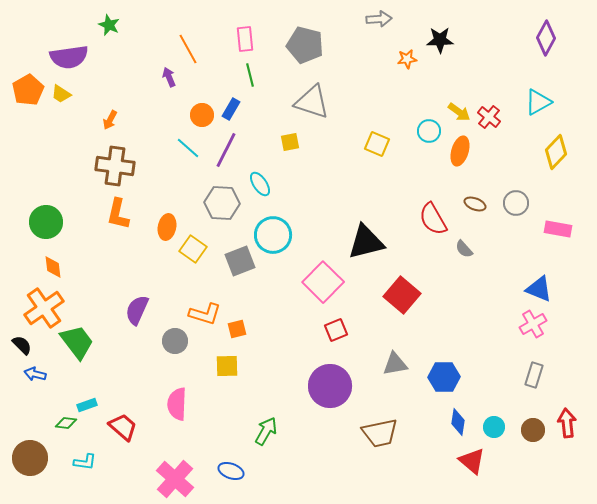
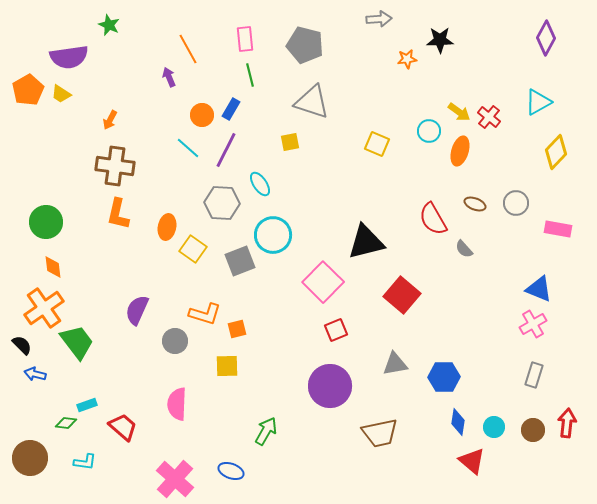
red arrow at (567, 423): rotated 12 degrees clockwise
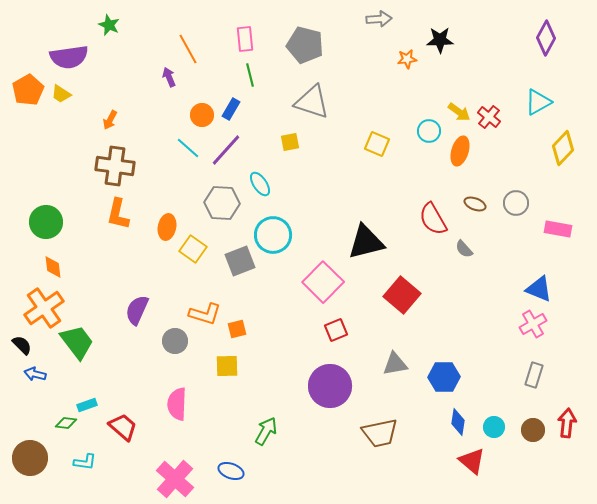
purple line at (226, 150): rotated 15 degrees clockwise
yellow diamond at (556, 152): moved 7 px right, 4 px up
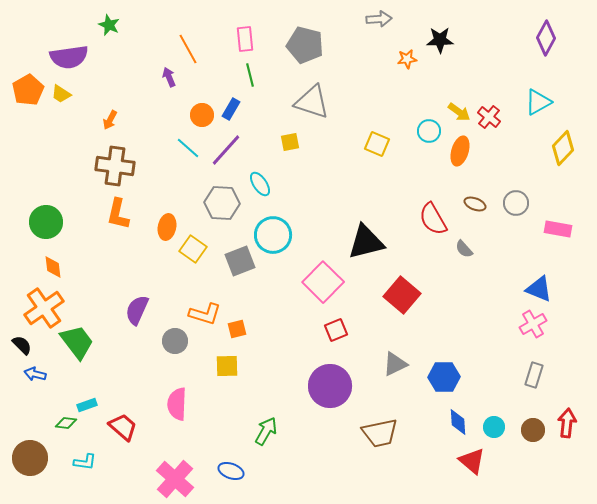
gray triangle at (395, 364): rotated 16 degrees counterclockwise
blue diamond at (458, 422): rotated 12 degrees counterclockwise
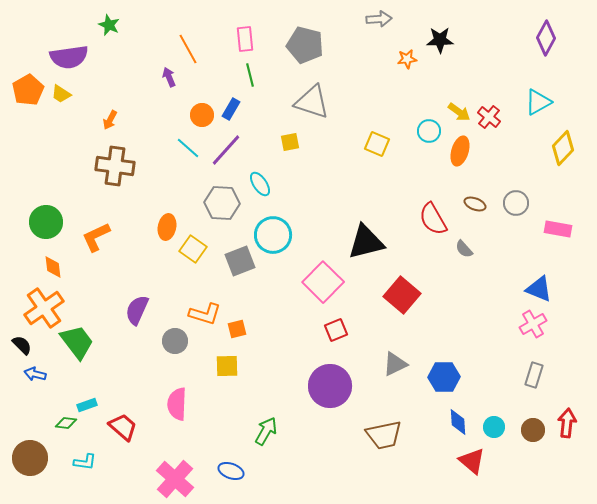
orange L-shape at (118, 214): moved 22 px left, 23 px down; rotated 52 degrees clockwise
brown trapezoid at (380, 433): moved 4 px right, 2 px down
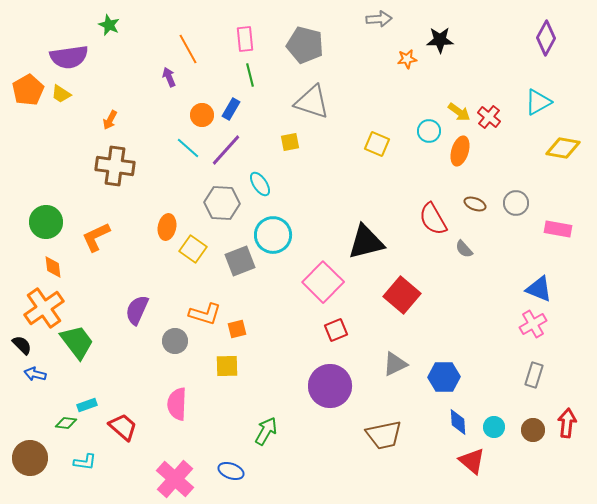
yellow diamond at (563, 148): rotated 56 degrees clockwise
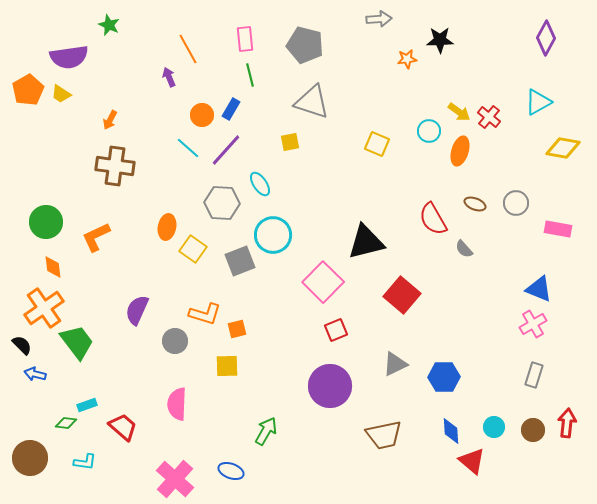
blue diamond at (458, 422): moved 7 px left, 9 px down
